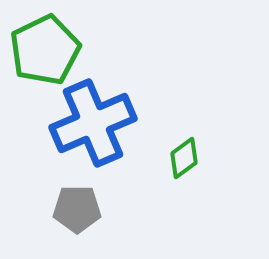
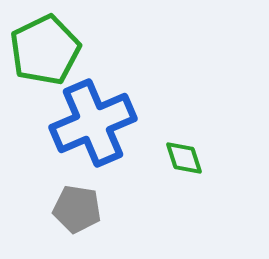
green diamond: rotated 72 degrees counterclockwise
gray pentagon: rotated 9 degrees clockwise
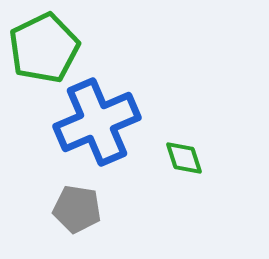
green pentagon: moved 1 px left, 2 px up
blue cross: moved 4 px right, 1 px up
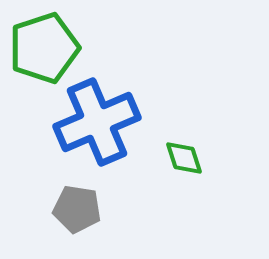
green pentagon: rotated 8 degrees clockwise
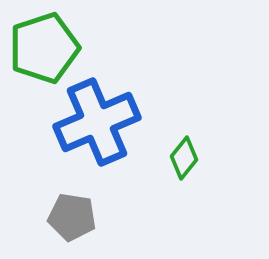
green diamond: rotated 57 degrees clockwise
gray pentagon: moved 5 px left, 8 px down
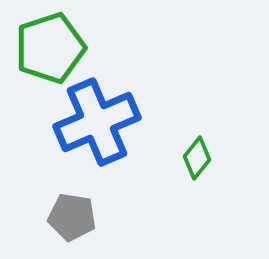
green pentagon: moved 6 px right
green diamond: moved 13 px right
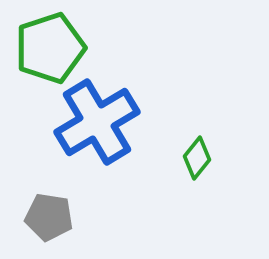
blue cross: rotated 8 degrees counterclockwise
gray pentagon: moved 23 px left
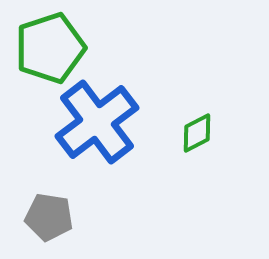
blue cross: rotated 6 degrees counterclockwise
green diamond: moved 25 px up; rotated 24 degrees clockwise
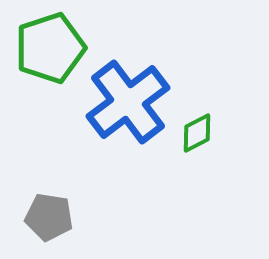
blue cross: moved 31 px right, 20 px up
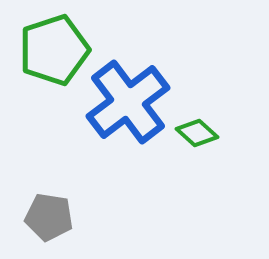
green pentagon: moved 4 px right, 2 px down
green diamond: rotated 69 degrees clockwise
